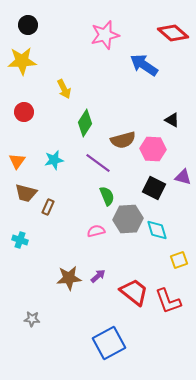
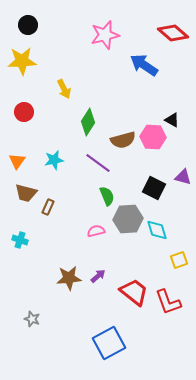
green diamond: moved 3 px right, 1 px up
pink hexagon: moved 12 px up
red L-shape: moved 1 px down
gray star: rotated 14 degrees clockwise
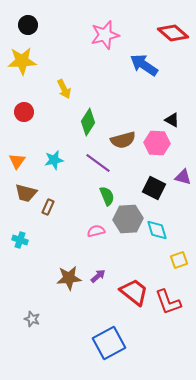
pink hexagon: moved 4 px right, 6 px down
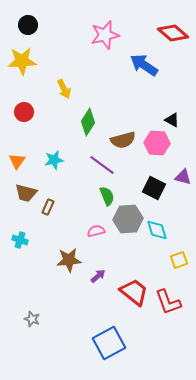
purple line: moved 4 px right, 2 px down
brown star: moved 18 px up
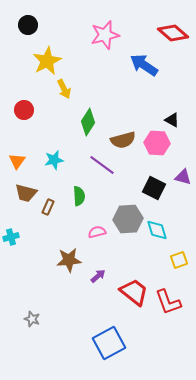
yellow star: moved 25 px right; rotated 24 degrees counterclockwise
red circle: moved 2 px up
green semicircle: moved 28 px left; rotated 18 degrees clockwise
pink semicircle: moved 1 px right, 1 px down
cyan cross: moved 9 px left, 3 px up; rotated 35 degrees counterclockwise
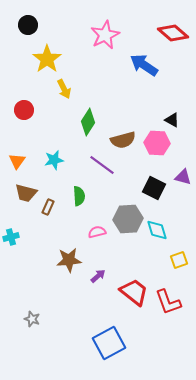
pink star: rotated 12 degrees counterclockwise
yellow star: moved 2 px up; rotated 8 degrees counterclockwise
